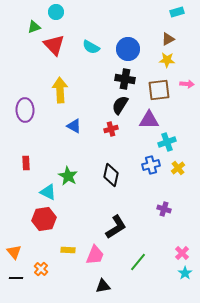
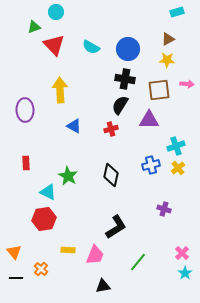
cyan cross: moved 9 px right, 4 px down
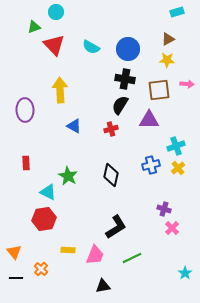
pink cross: moved 10 px left, 25 px up
green line: moved 6 px left, 4 px up; rotated 24 degrees clockwise
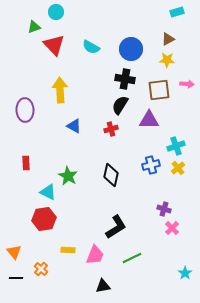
blue circle: moved 3 px right
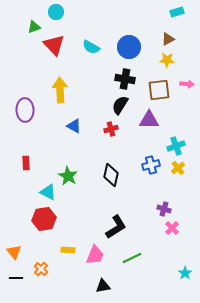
blue circle: moved 2 px left, 2 px up
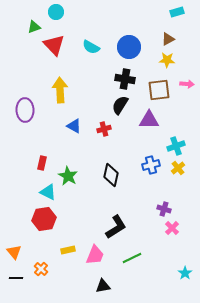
red cross: moved 7 px left
red rectangle: moved 16 px right; rotated 16 degrees clockwise
yellow rectangle: rotated 16 degrees counterclockwise
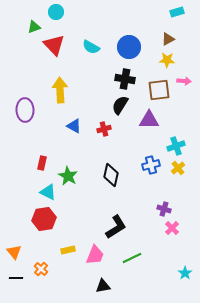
pink arrow: moved 3 px left, 3 px up
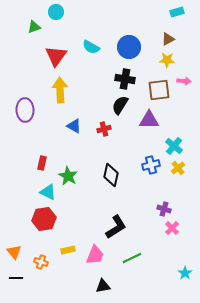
red triangle: moved 2 px right, 11 px down; rotated 20 degrees clockwise
cyan cross: moved 2 px left; rotated 30 degrees counterclockwise
orange cross: moved 7 px up; rotated 24 degrees counterclockwise
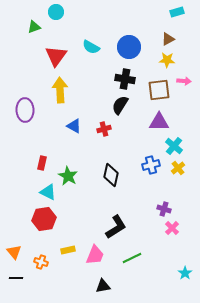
purple triangle: moved 10 px right, 2 px down
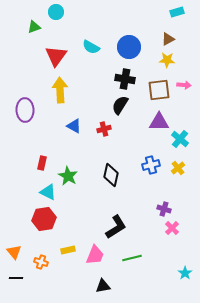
pink arrow: moved 4 px down
cyan cross: moved 6 px right, 7 px up
green line: rotated 12 degrees clockwise
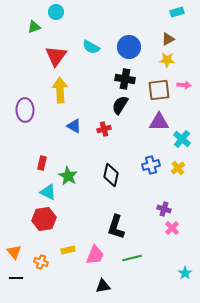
cyan cross: moved 2 px right
black L-shape: rotated 140 degrees clockwise
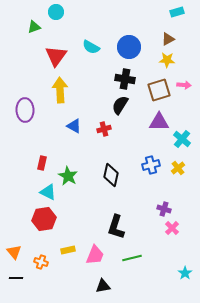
brown square: rotated 10 degrees counterclockwise
